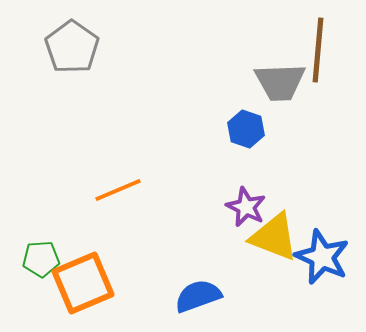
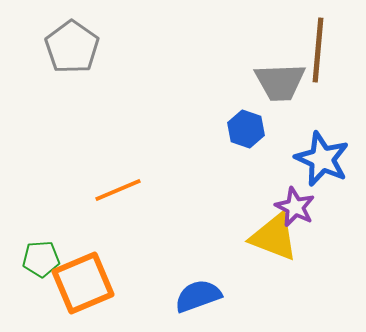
purple star: moved 49 px right
blue star: moved 98 px up
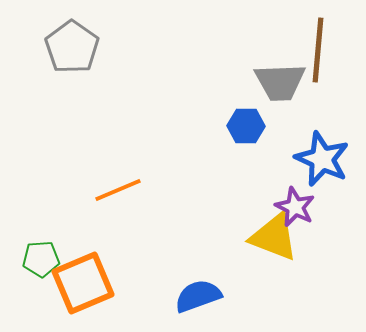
blue hexagon: moved 3 px up; rotated 18 degrees counterclockwise
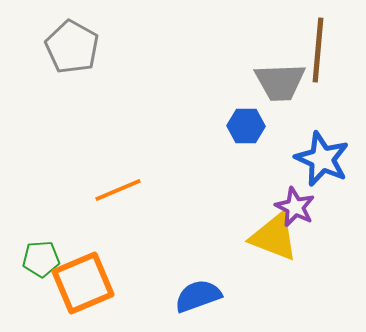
gray pentagon: rotated 6 degrees counterclockwise
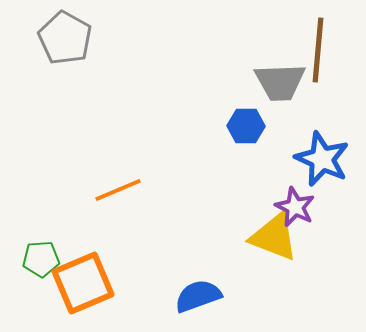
gray pentagon: moved 7 px left, 9 px up
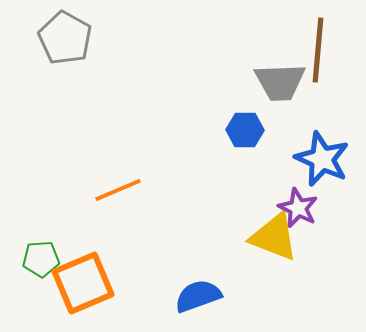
blue hexagon: moved 1 px left, 4 px down
purple star: moved 3 px right, 1 px down
